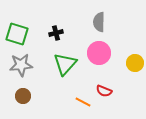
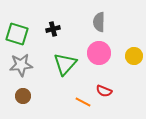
black cross: moved 3 px left, 4 px up
yellow circle: moved 1 px left, 7 px up
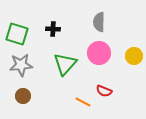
black cross: rotated 16 degrees clockwise
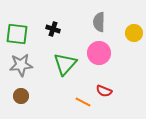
black cross: rotated 16 degrees clockwise
green square: rotated 10 degrees counterclockwise
yellow circle: moved 23 px up
brown circle: moved 2 px left
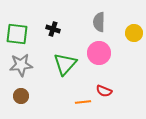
orange line: rotated 35 degrees counterclockwise
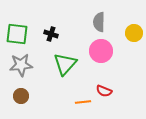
black cross: moved 2 px left, 5 px down
pink circle: moved 2 px right, 2 px up
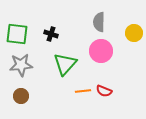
orange line: moved 11 px up
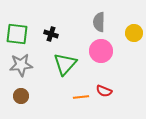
orange line: moved 2 px left, 6 px down
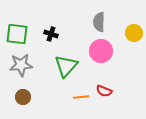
green triangle: moved 1 px right, 2 px down
brown circle: moved 2 px right, 1 px down
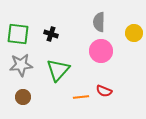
green square: moved 1 px right
green triangle: moved 8 px left, 4 px down
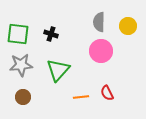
yellow circle: moved 6 px left, 7 px up
red semicircle: moved 3 px right, 2 px down; rotated 42 degrees clockwise
